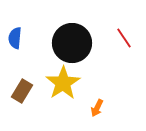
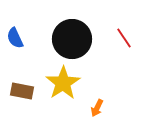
blue semicircle: rotated 30 degrees counterclockwise
black circle: moved 4 px up
brown rectangle: rotated 70 degrees clockwise
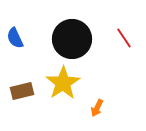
brown rectangle: rotated 25 degrees counterclockwise
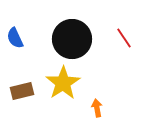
orange arrow: rotated 144 degrees clockwise
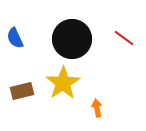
red line: rotated 20 degrees counterclockwise
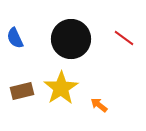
black circle: moved 1 px left
yellow star: moved 2 px left, 5 px down
orange arrow: moved 2 px right, 3 px up; rotated 42 degrees counterclockwise
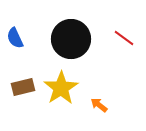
brown rectangle: moved 1 px right, 4 px up
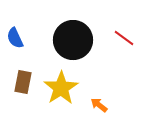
black circle: moved 2 px right, 1 px down
brown rectangle: moved 5 px up; rotated 65 degrees counterclockwise
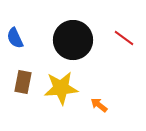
yellow star: rotated 28 degrees clockwise
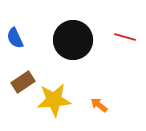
red line: moved 1 px right, 1 px up; rotated 20 degrees counterclockwise
brown rectangle: rotated 45 degrees clockwise
yellow star: moved 7 px left, 12 px down
